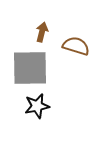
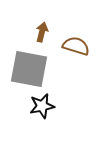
gray square: moved 1 px left, 1 px down; rotated 12 degrees clockwise
black star: moved 5 px right
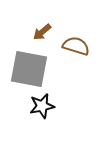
brown arrow: rotated 144 degrees counterclockwise
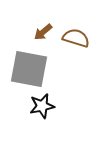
brown arrow: moved 1 px right
brown semicircle: moved 8 px up
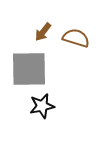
brown arrow: rotated 12 degrees counterclockwise
gray square: rotated 12 degrees counterclockwise
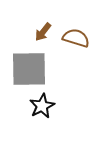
black star: rotated 15 degrees counterclockwise
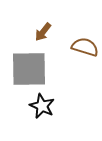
brown semicircle: moved 9 px right, 9 px down
black star: rotated 20 degrees counterclockwise
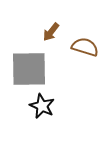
brown arrow: moved 8 px right
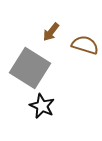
brown semicircle: moved 2 px up
gray square: moved 1 px right, 1 px up; rotated 33 degrees clockwise
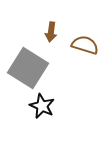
brown arrow: rotated 30 degrees counterclockwise
gray square: moved 2 px left
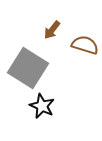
brown arrow: moved 1 px right, 2 px up; rotated 30 degrees clockwise
